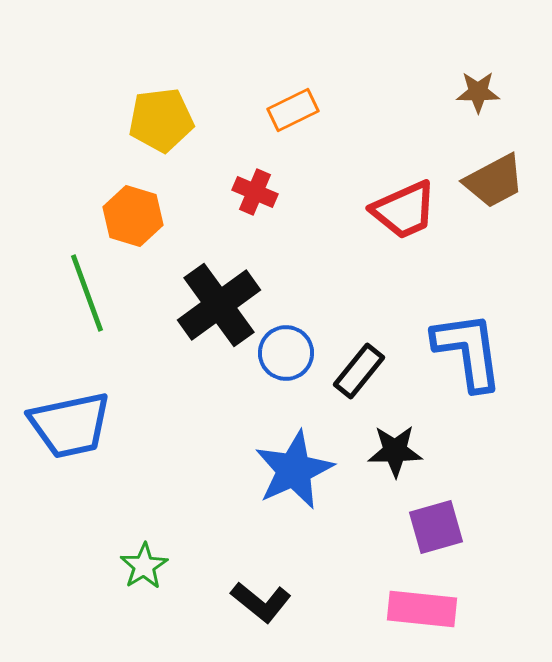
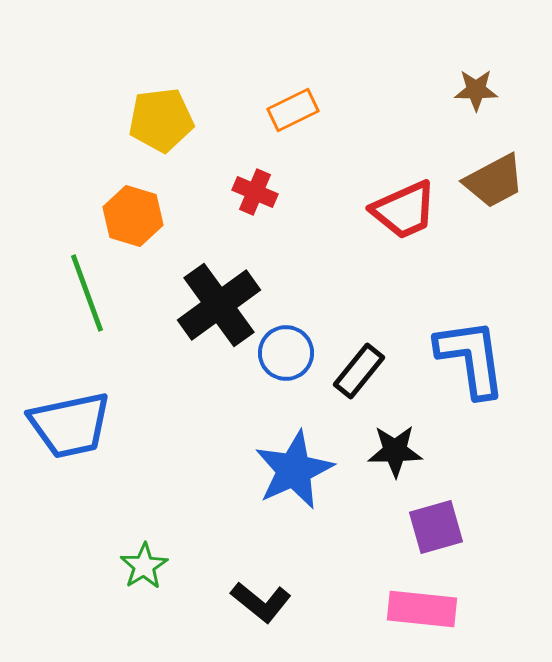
brown star: moved 2 px left, 2 px up
blue L-shape: moved 3 px right, 7 px down
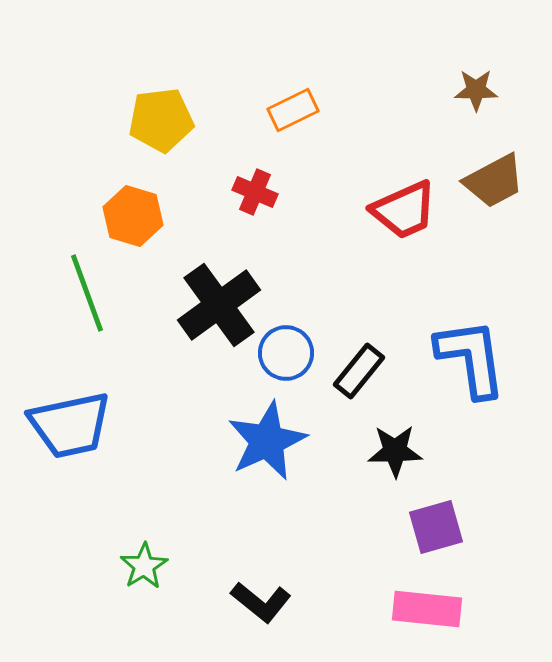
blue star: moved 27 px left, 29 px up
pink rectangle: moved 5 px right
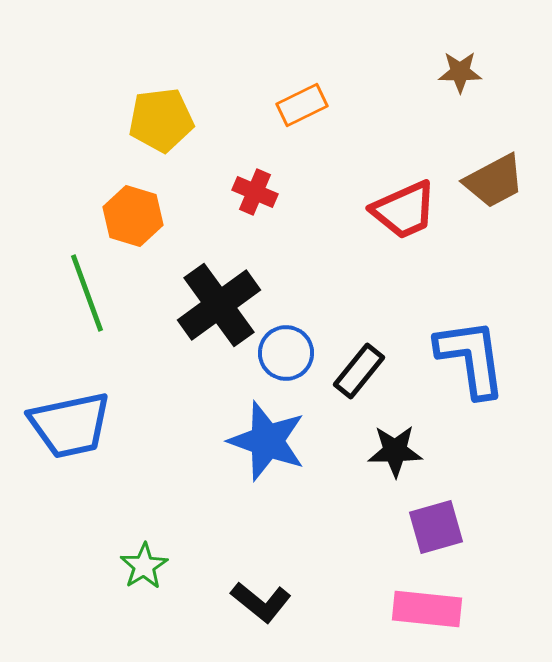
brown star: moved 16 px left, 18 px up
orange rectangle: moved 9 px right, 5 px up
blue star: rotated 28 degrees counterclockwise
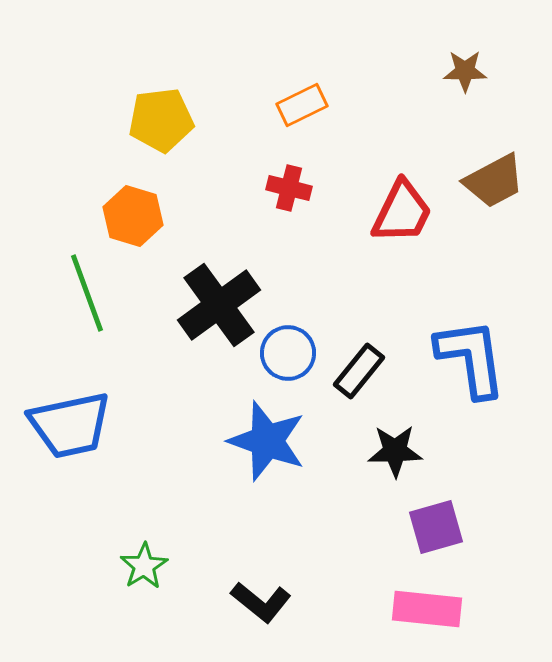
brown star: moved 5 px right, 1 px up
red cross: moved 34 px right, 4 px up; rotated 9 degrees counterclockwise
red trapezoid: moved 2 px left, 2 px down; rotated 40 degrees counterclockwise
blue circle: moved 2 px right
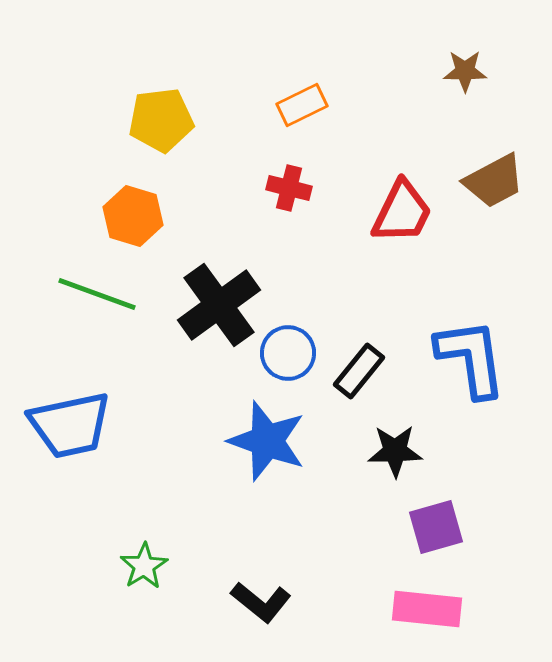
green line: moved 10 px right, 1 px down; rotated 50 degrees counterclockwise
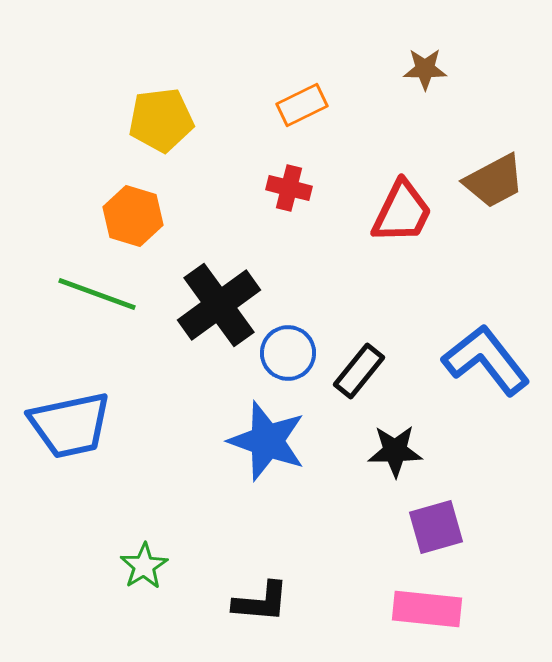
brown star: moved 40 px left, 2 px up
blue L-shape: moved 15 px right, 2 px down; rotated 30 degrees counterclockwise
black L-shape: rotated 34 degrees counterclockwise
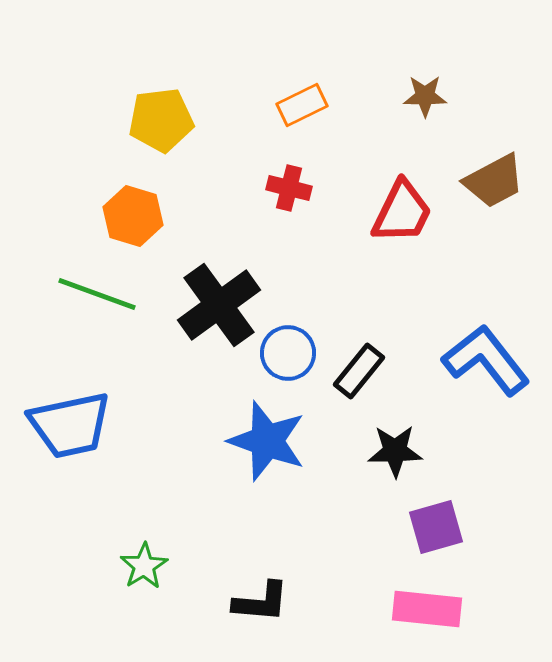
brown star: moved 27 px down
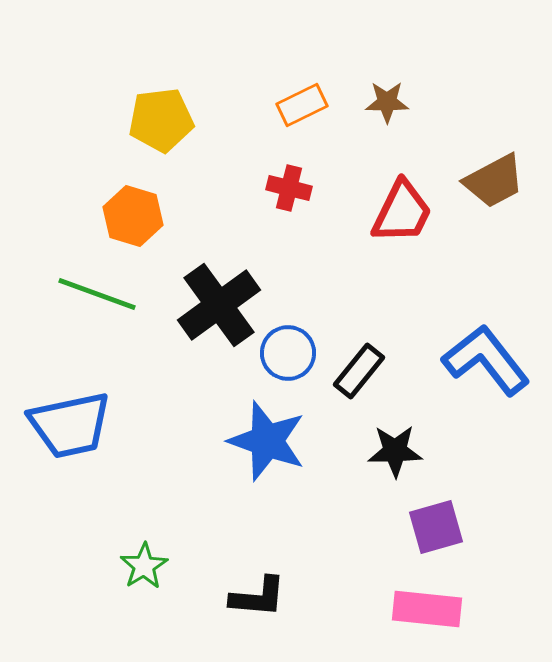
brown star: moved 38 px left, 6 px down
black L-shape: moved 3 px left, 5 px up
